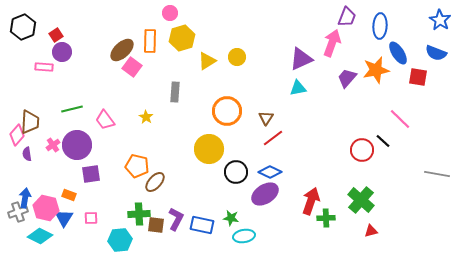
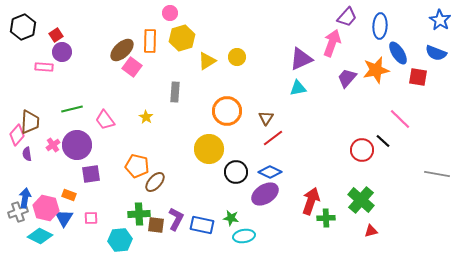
purple trapezoid at (347, 17): rotated 20 degrees clockwise
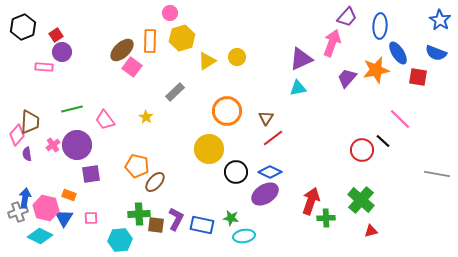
gray rectangle at (175, 92): rotated 42 degrees clockwise
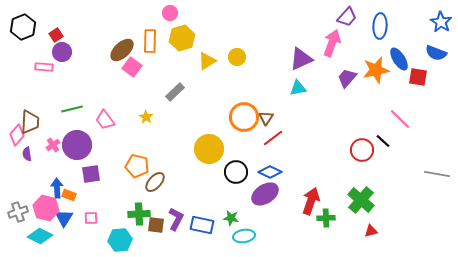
blue star at (440, 20): moved 1 px right, 2 px down
blue ellipse at (398, 53): moved 1 px right, 6 px down
orange circle at (227, 111): moved 17 px right, 6 px down
blue arrow at (25, 198): moved 32 px right, 10 px up; rotated 12 degrees counterclockwise
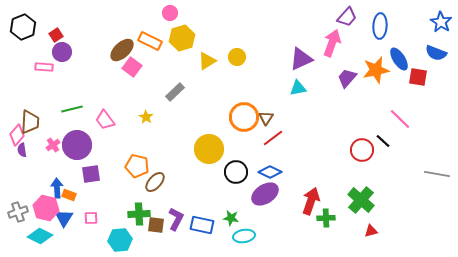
orange rectangle at (150, 41): rotated 65 degrees counterclockwise
purple semicircle at (27, 154): moved 5 px left, 4 px up
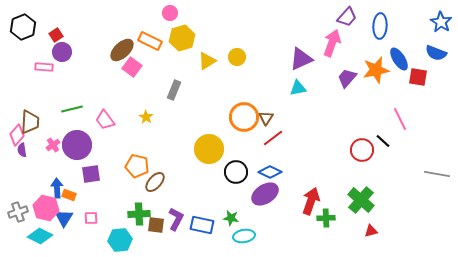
gray rectangle at (175, 92): moved 1 px left, 2 px up; rotated 24 degrees counterclockwise
pink line at (400, 119): rotated 20 degrees clockwise
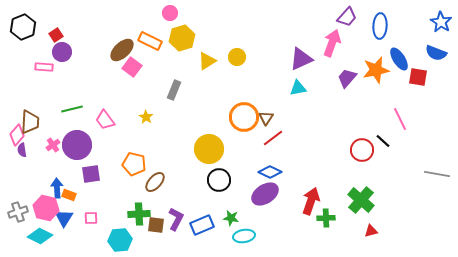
orange pentagon at (137, 166): moved 3 px left, 2 px up
black circle at (236, 172): moved 17 px left, 8 px down
blue rectangle at (202, 225): rotated 35 degrees counterclockwise
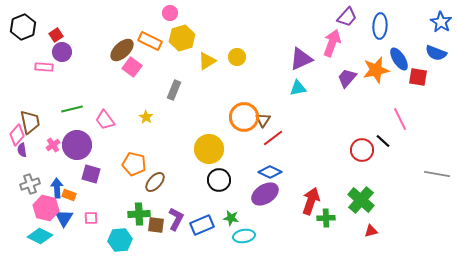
brown triangle at (266, 118): moved 3 px left, 2 px down
brown trapezoid at (30, 122): rotated 15 degrees counterclockwise
purple square at (91, 174): rotated 24 degrees clockwise
gray cross at (18, 212): moved 12 px right, 28 px up
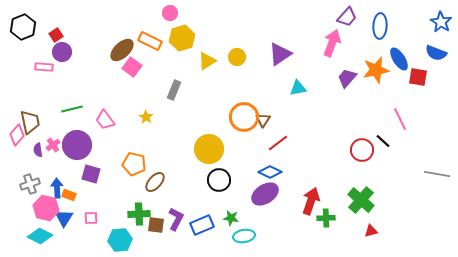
purple triangle at (301, 59): moved 21 px left, 5 px up; rotated 10 degrees counterclockwise
red line at (273, 138): moved 5 px right, 5 px down
purple semicircle at (22, 150): moved 16 px right
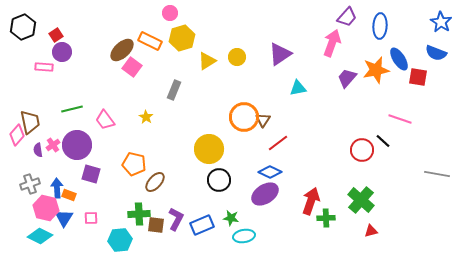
pink line at (400, 119): rotated 45 degrees counterclockwise
